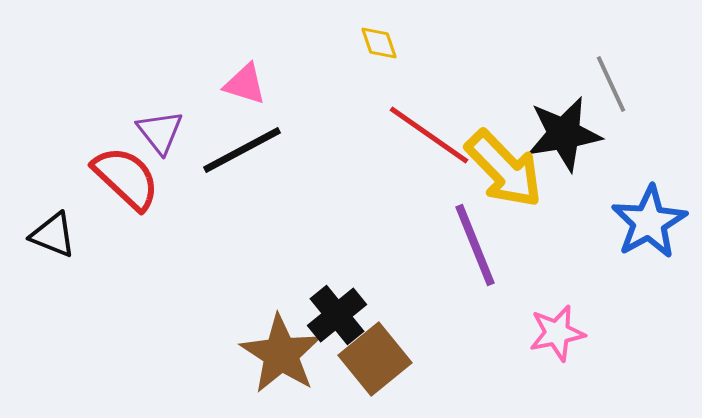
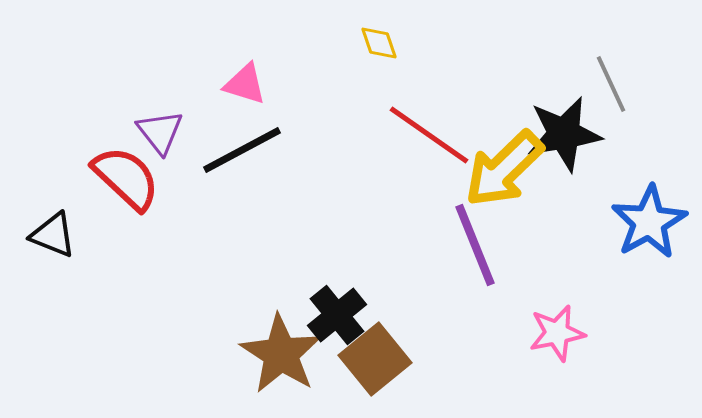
yellow arrow: rotated 90 degrees clockwise
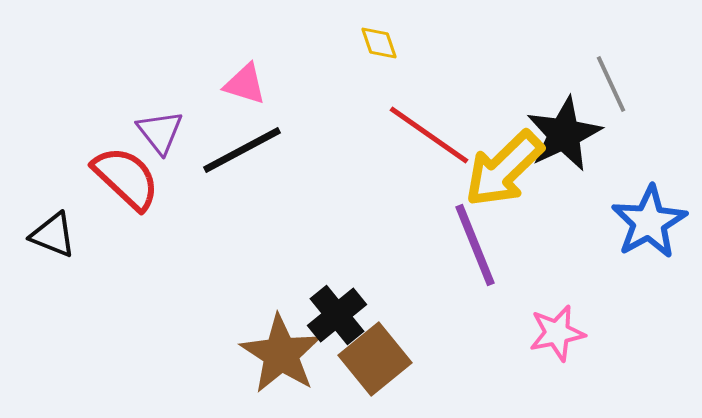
black star: rotated 16 degrees counterclockwise
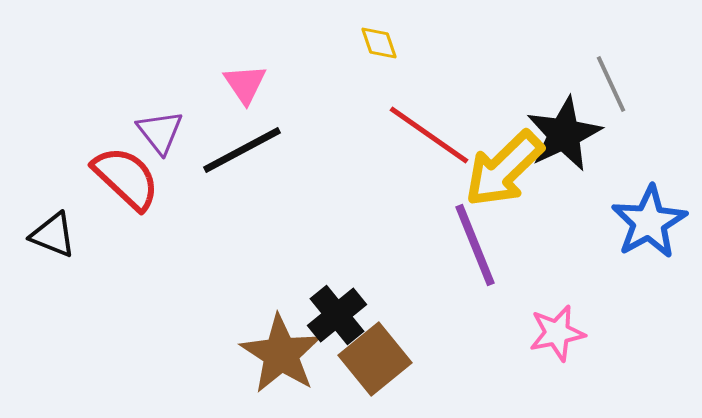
pink triangle: rotated 39 degrees clockwise
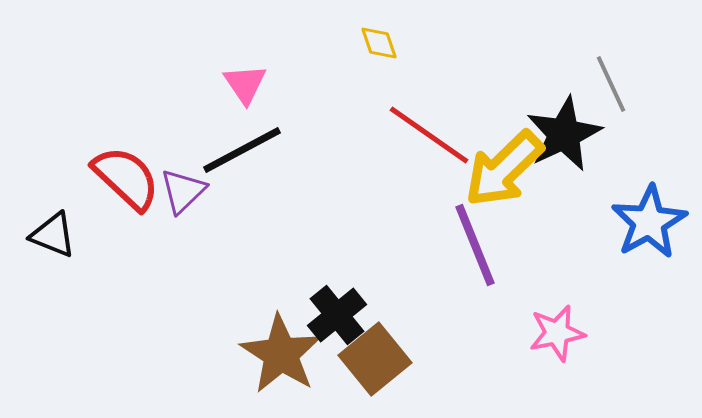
purple triangle: moved 23 px right, 59 px down; rotated 24 degrees clockwise
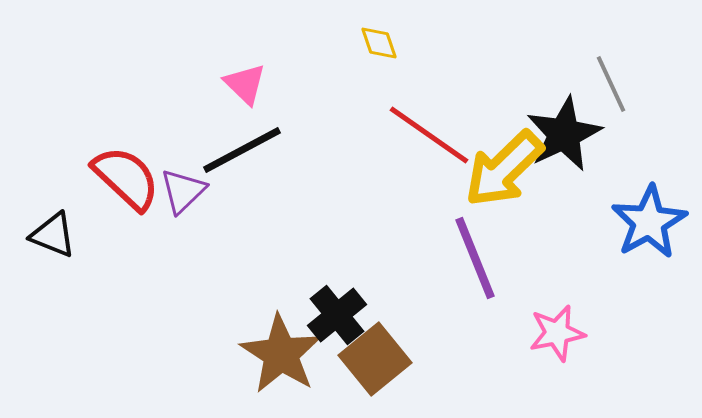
pink triangle: rotated 12 degrees counterclockwise
purple line: moved 13 px down
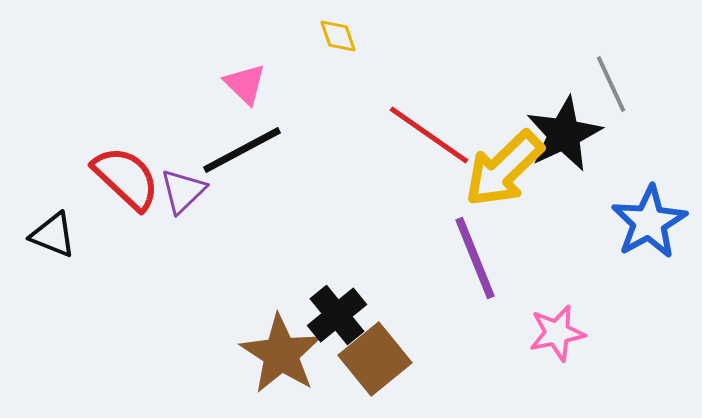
yellow diamond: moved 41 px left, 7 px up
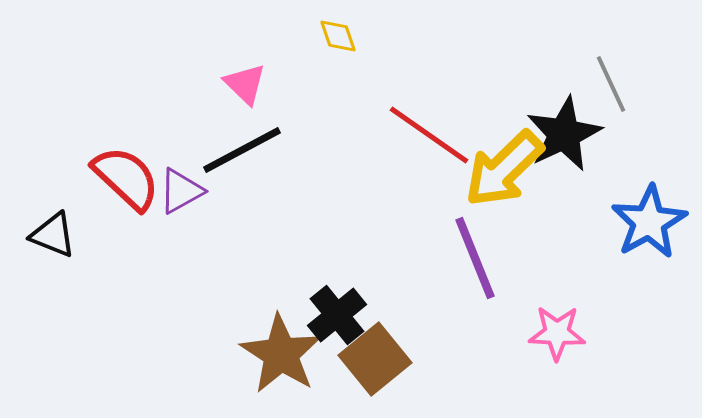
purple triangle: moved 2 px left; rotated 15 degrees clockwise
pink star: rotated 14 degrees clockwise
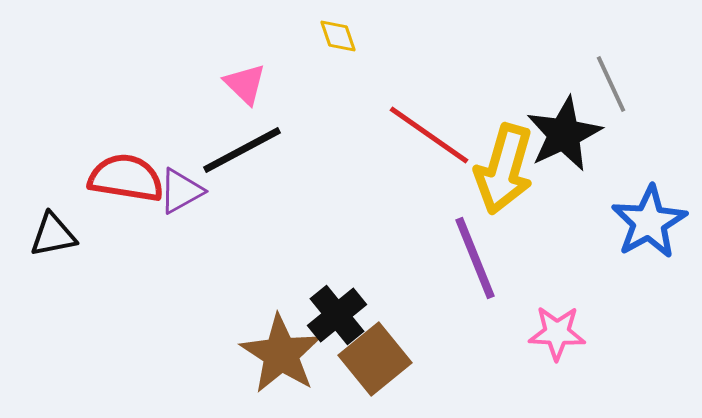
yellow arrow: rotated 30 degrees counterclockwise
red semicircle: rotated 34 degrees counterclockwise
black triangle: rotated 33 degrees counterclockwise
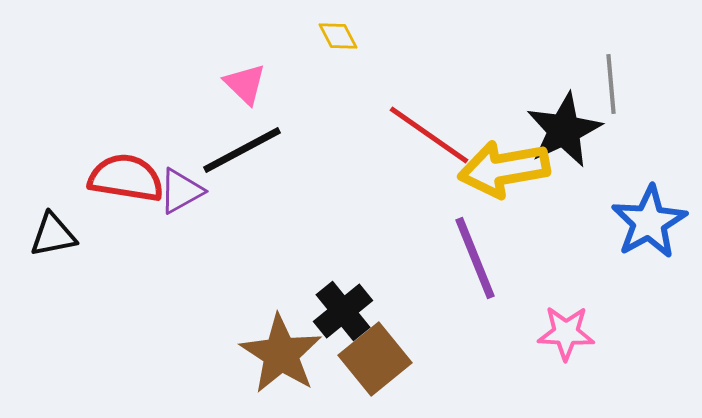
yellow diamond: rotated 9 degrees counterclockwise
gray line: rotated 20 degrees clockwise
black star: moved 4 px up
yellow arrow: rotated 64 degrees clockwise
black cross: moved 6 px right, 4 px up
pink star: moved 9 px right
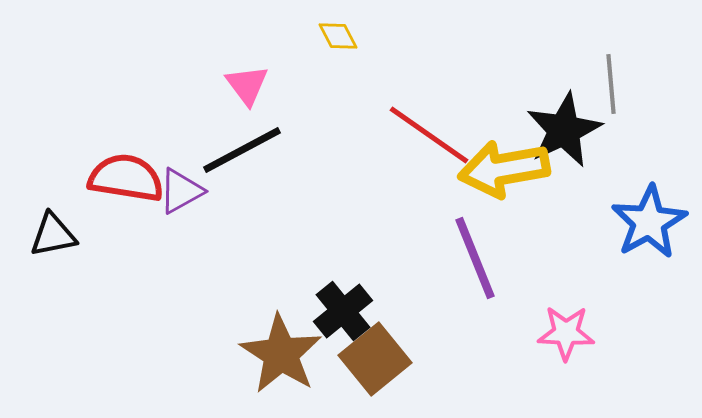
pink triangle: moved 2 px right, 1 px down; rotated 9 degrees clockwise
